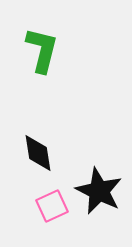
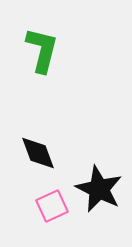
black diamond: rotated 12 degrees counterclockwise
black star: moved 2 px up
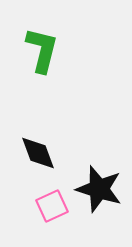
black star: rotated 9 degrees counterclockwise
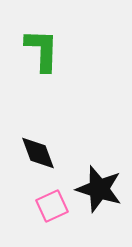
green L-shape: rotated 12 degrees counterclockwise
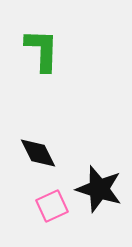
black diamond: rotated 6 degrees counterclockwise
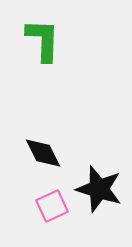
green L-shape: moved 1 px right, 10 px up
black diamond: moved 5 px right
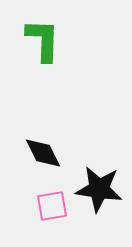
black star: rotated 9 degrees counterclockwise
pink square: rotated 16 degrees clockwise
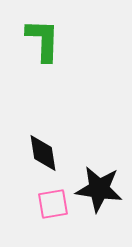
black diamond: rotated 18 degrees clockwise
pink square: moved 1 px right, 2 px up
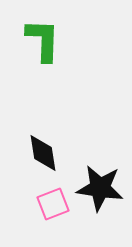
black star: moved 1 px right, 1 px up
pink square: rotated 12 degrees counterclockwise
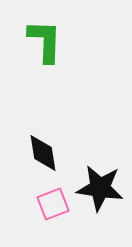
green L-shape: moved 2 px right, 1 px down
